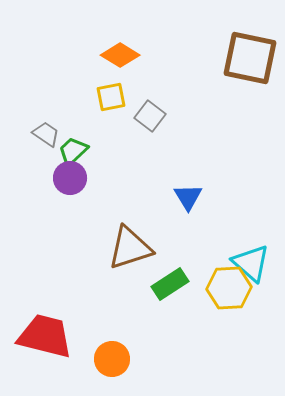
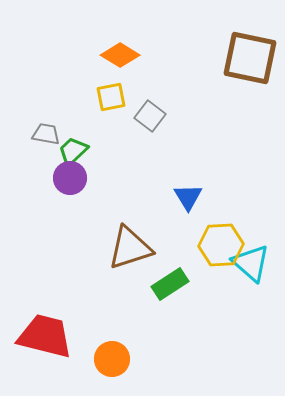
gray trapezoid: rotated 24 degrees counterclockwise
yellow hexagon: moved 8 px left, 43 px up
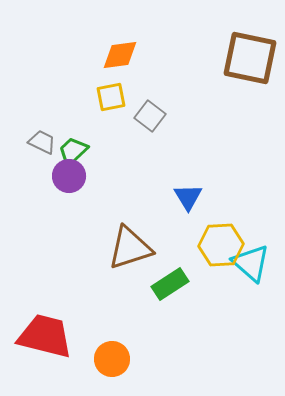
orange diamond: rotated 39 degrees counterclockwise
gray trapezoid: moved 4 px left, 8 px down; rotated 16 degrees clockwise
purple circle: moved 1 px left, 2 px up
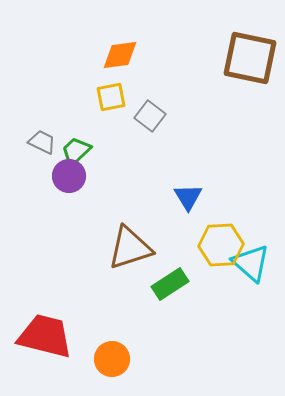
green trapezoid: moved 3 px right
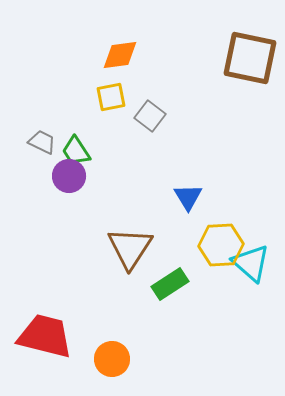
green trapezoid: rotated 80 degrees counterclockwise
brown triangle: rotated 39 degrees counterclockwise
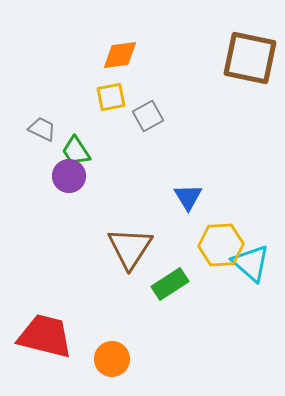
gray square: moved 2 px left; rotated 24 degrees clockwise
gray trapezoid: moved 13 px up
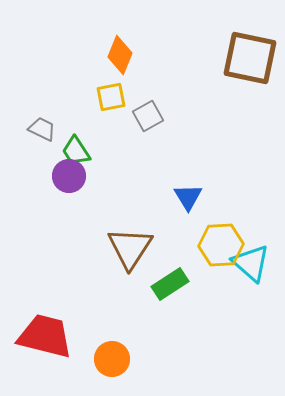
orange diamond: rotated 60 degrees counterclockwise
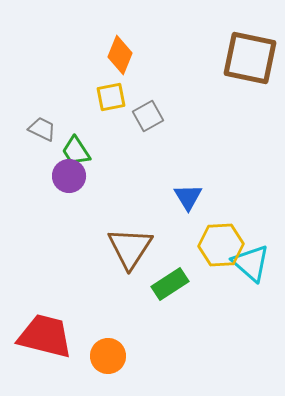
orange circle: moved 4 px left, 3 px up
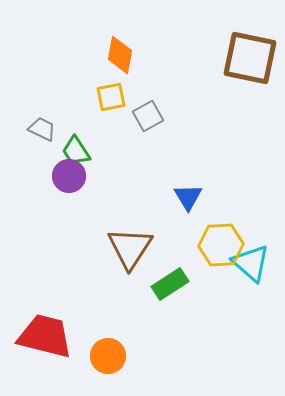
orange diamond: rotated 12 degrees counterclockwise
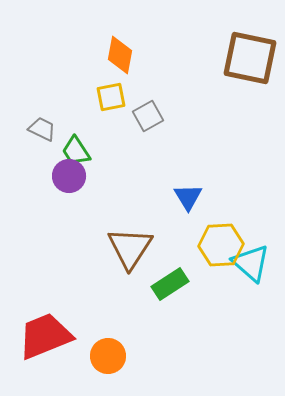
red trapezoid: rotated 36 degrees counterclockwise
